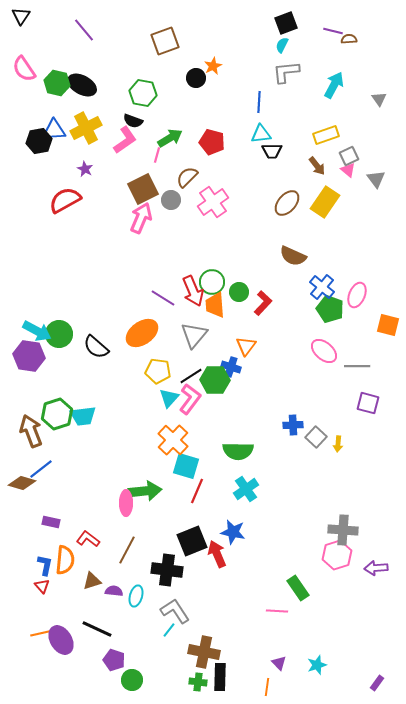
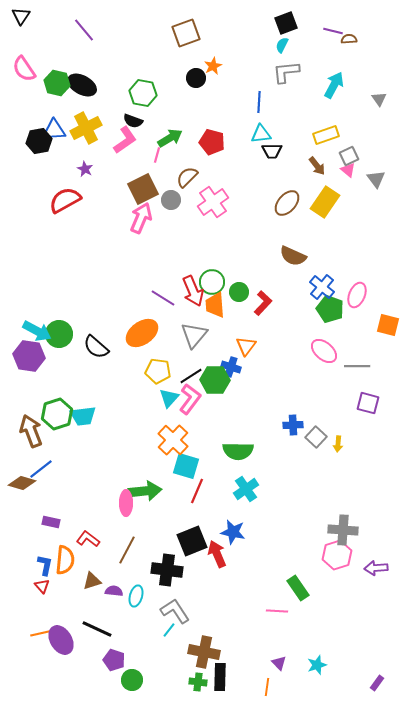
brown square at (165, 41): moved 21 px right, 8 px up
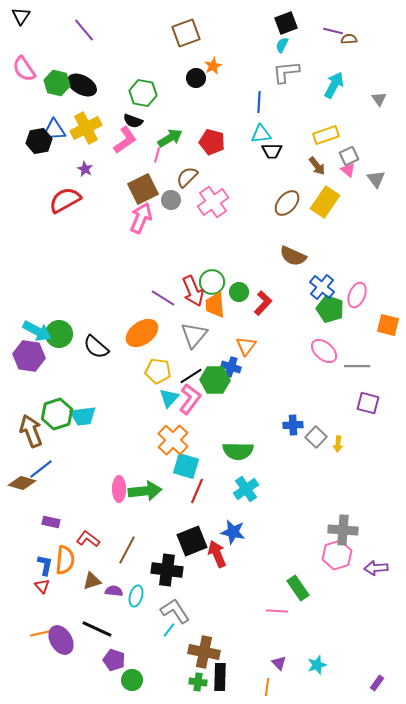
pink ellipse at (126, 503): moved 7 px left, 14 px up
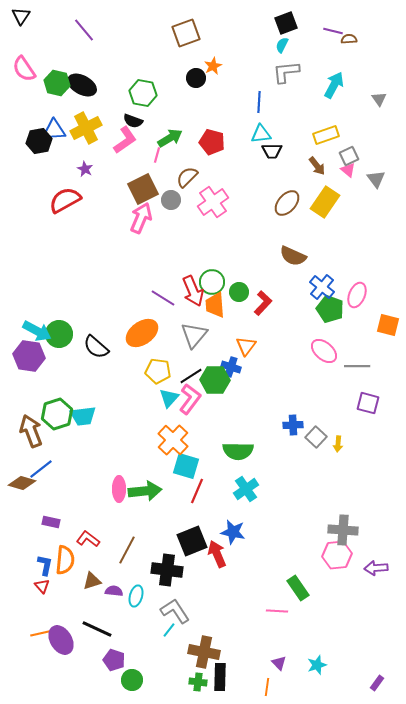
pink hexagon at (337, 555): rotated 12 degrees clockwise
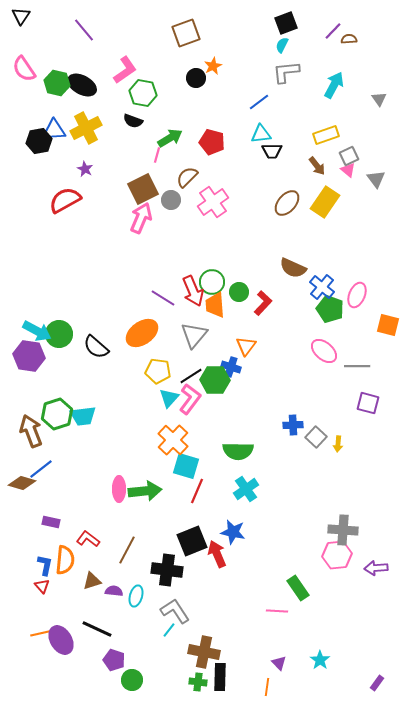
purple line at (333, 31): rotated 60 degrees counterclockwise
blue line at (259, 102): rotated 50 degrees clockwise
pink L-shape at (125, 140): moved 70 px up
brown semicircle at (293, 256): moved 12 px down
cyan star at (317, 665): moved 3 px right, 5 px up; rotated 18 degrees counterclockwise
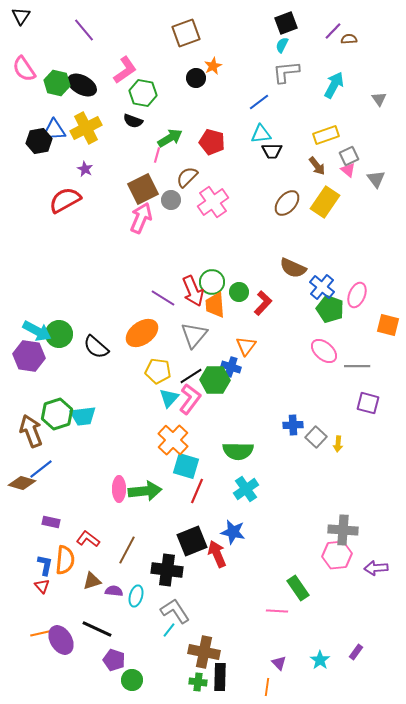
purple rectangle at (377, 683): moved 21 px left, 31 px up
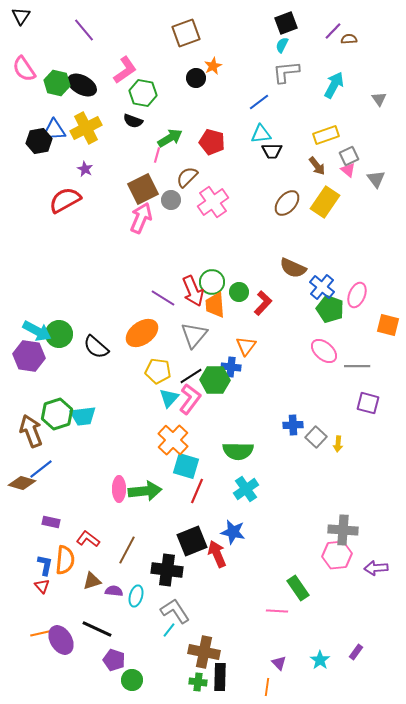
blue cross at (231, 367): rotated 12 degrees counterclockwise
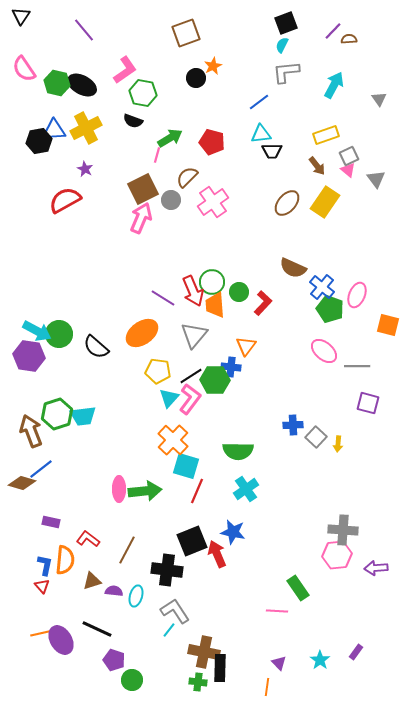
black rectangle at (220, 677): moved 9 px up
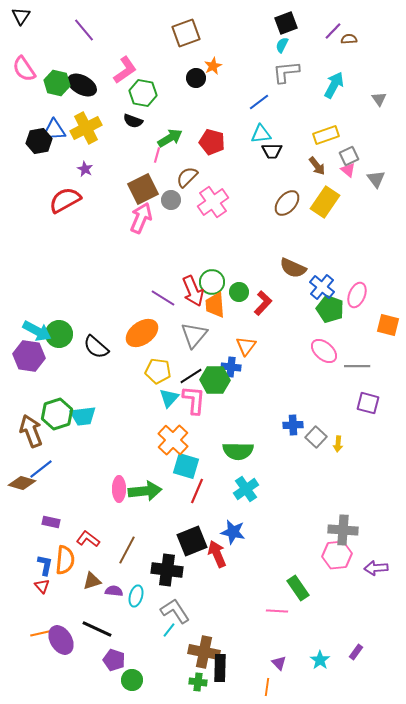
pink L-shape at (190, 399): moved 4 px right, 1 px down; rotated 32 degrees counterclockwise
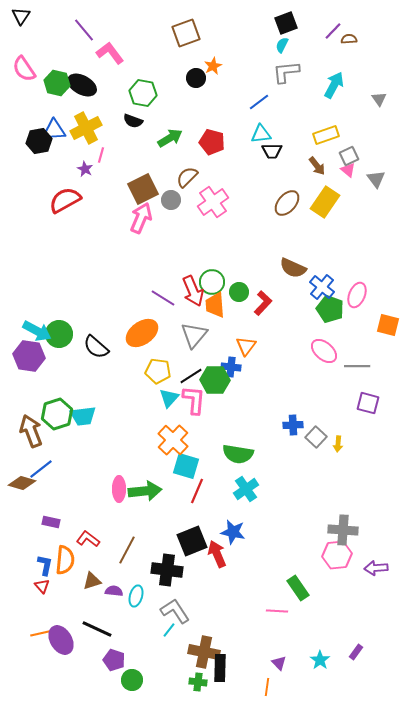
pink L-shape at (125, 70): moved 15 px left, 17 px up; rotated 92 degrees counterclockwise
pink line at (157, 155): moved 56 px left
green semicircle at (238, 451): moved 3 px down; rotated 8 degrees clockwise
